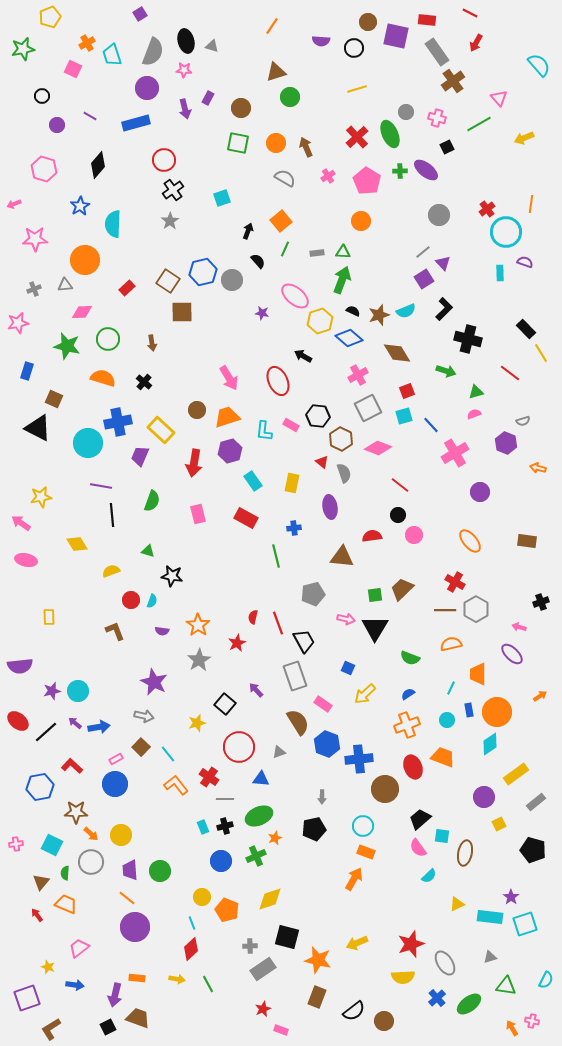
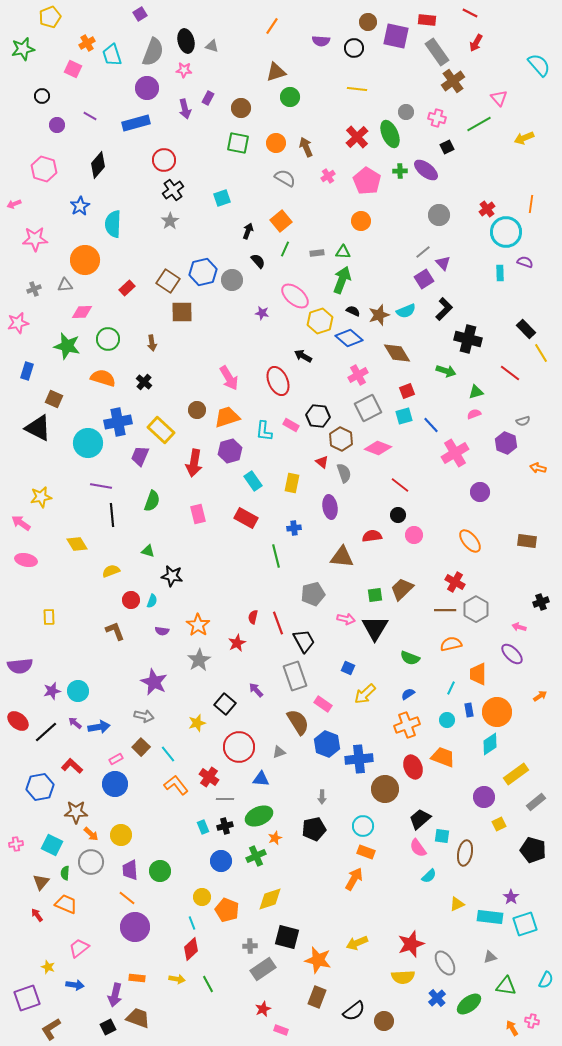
yellow line at (357, 89): rotated 24 degrees clockwise
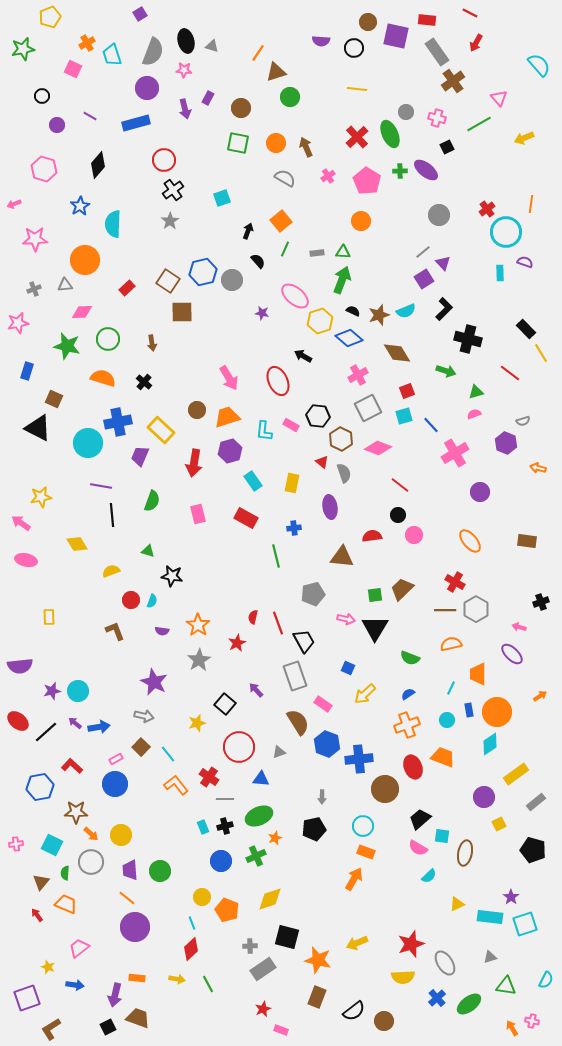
orange line at (272, 26): moved 14 px left, 27 px down
pink semicircle at (418, 848): rotated 24 degrees counterclockwise
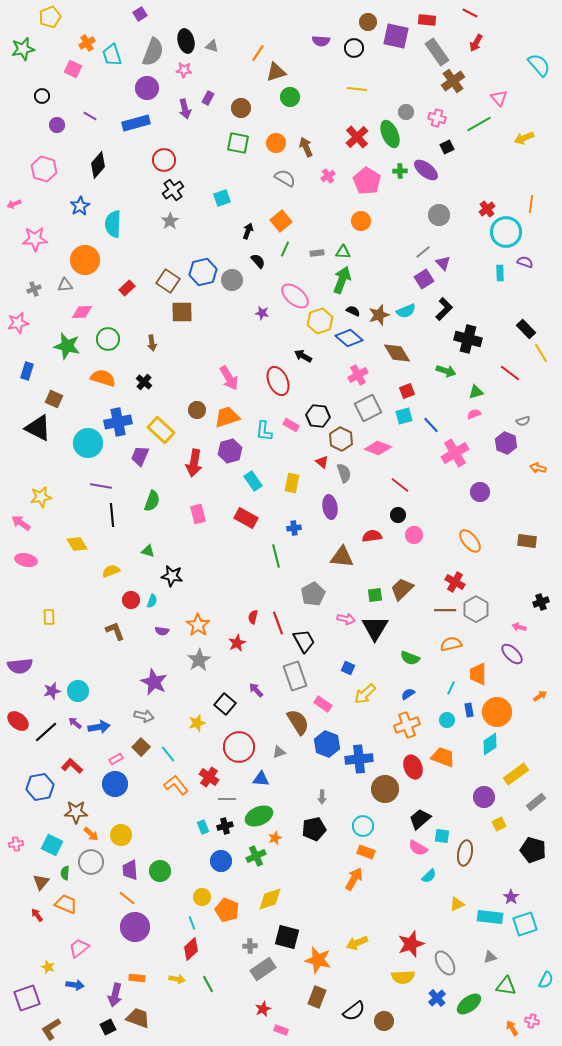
gray pentagon at (313, 594): rotated 15 degrees counterclockwise
gray line at (225, 799): moved 2 px right
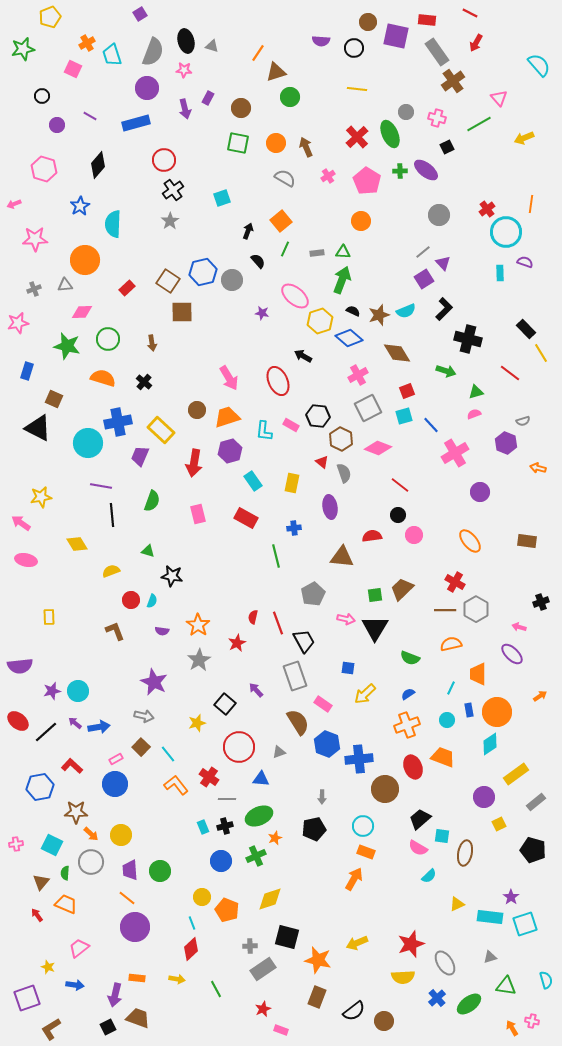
blue square at (348, 668): rotated 16 degrees counterclockwise
cyan semicircle at (546, 980): rotated 42 degrees counterclockwise
green line at (208, 984): moved 8 px right, 5 px down
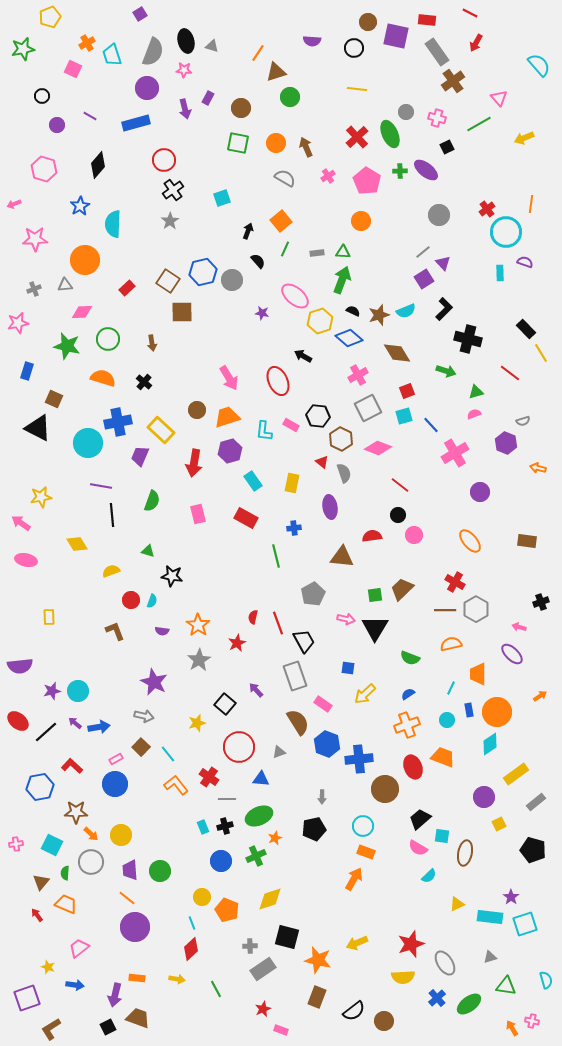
purple semicircle at (321, 41): moved 9 px left
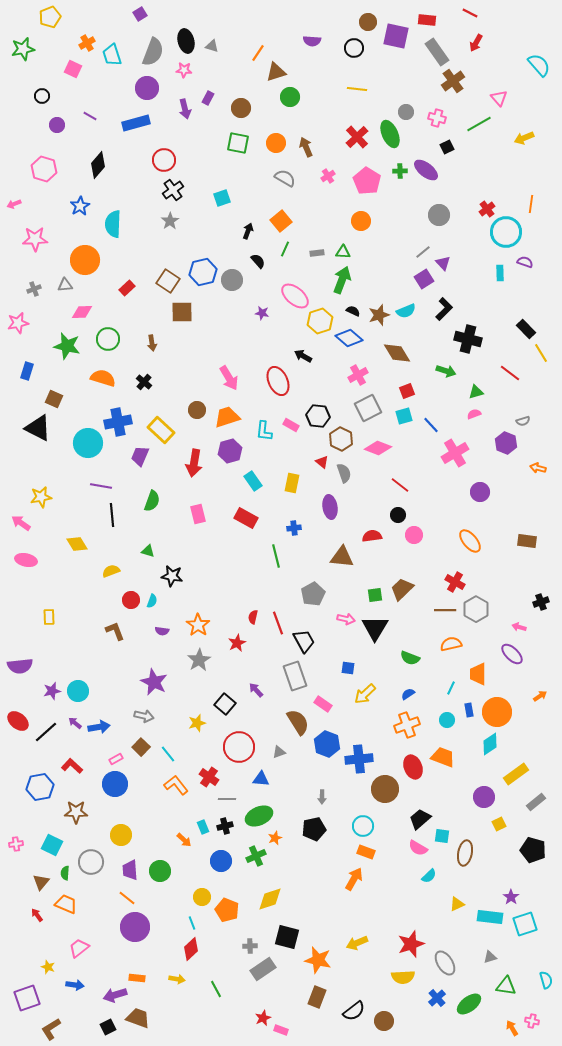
orange arrow at (91, 834): moved 93 px right, 6 px down
purple arrow at (115, 995): rotated 60 degrees clockwise
red star at (263, 1009): moved 9 px down
